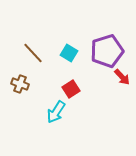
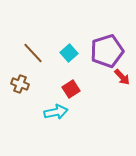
cyan square: rotated 18 degrees clockwise
cyan arrow: rotated 135 degrees counterclockwise
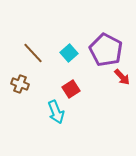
purple pentagon: moved 1 px left, 1 px up; rotated 28 degrees counterclockwise
cyan arrow: rotated 80 degrees clockwise
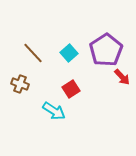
purple pentagon: rotated 12 degrees clockwise
cyan arrow: moved 2 px left, 1 px up; rotated 35 degrees counterclockwise
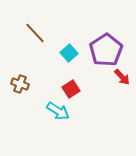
brown line: moved 2 px right, 20 px up
cyan arrow: moved 4 px right
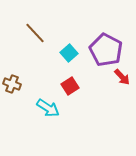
purple pentagon: rotated 12 degrees counterclockwise
brown cross: moved 8 px left
red square: moved 1 px left, 3 px up
cyan arrow: moved 10 px left, 3 px up
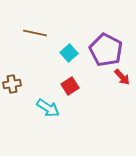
brown line: rotated 35 degrees counterclockwise
brown cross: rotated 30 degrees counterclockwise
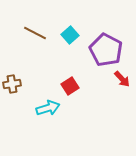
brown line: rotated 15 degrees clockwise
cyan square: moved 1 px right, 18 px up
red arrow: moved 2 px down
cyan arrow: rotated 50 degrees counterclockwise
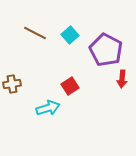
red arrow: rotated 48 degrees clockwise
